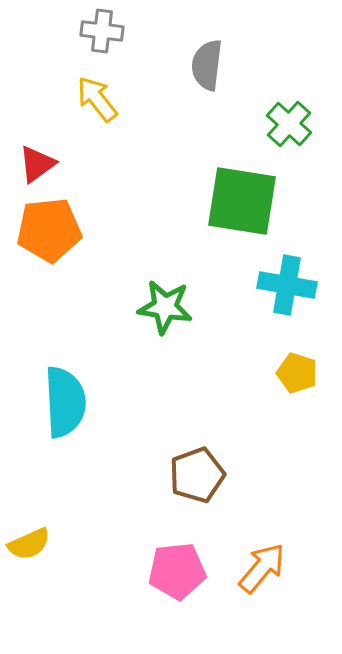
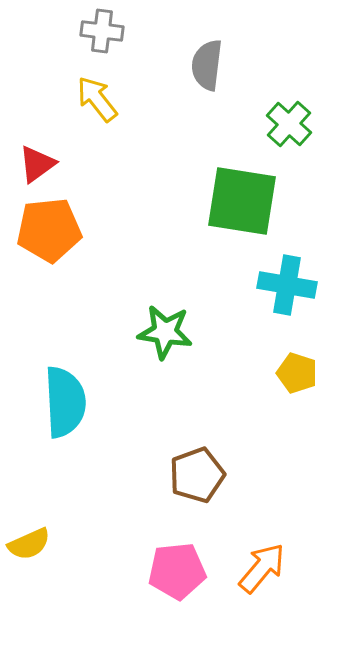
green star: moved 25 px down
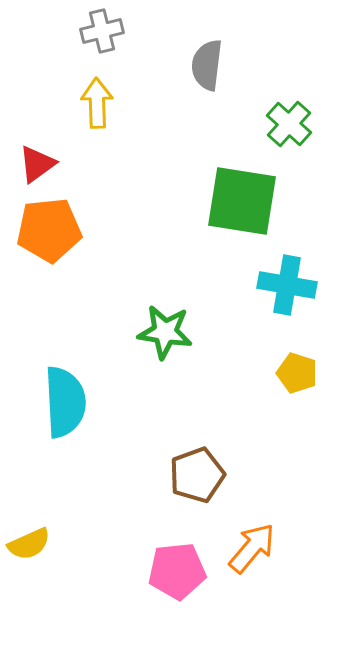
gray cross: rotated 21 degrees counterclockwise
yellow arrow: moved 4 px down; rotated 36 degrees clockwise
orange arrow: moved 10 px left, 20 px up
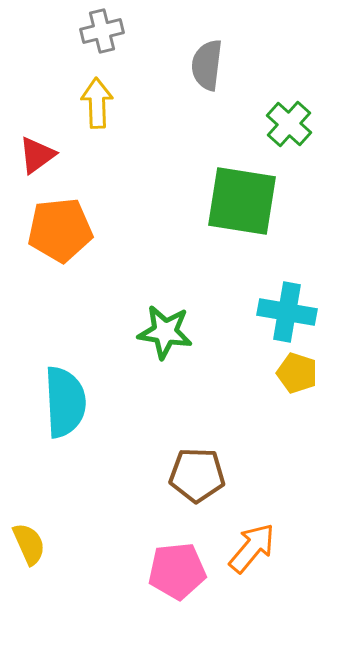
red triangle: moved 9 px up
orange pentagon: moved 11 px right
cyan cross: moved 27 px down
brown pentagon: rotated 22 degrees clockwise
yellow semicircle: rotated 90 degrees counterclockwise
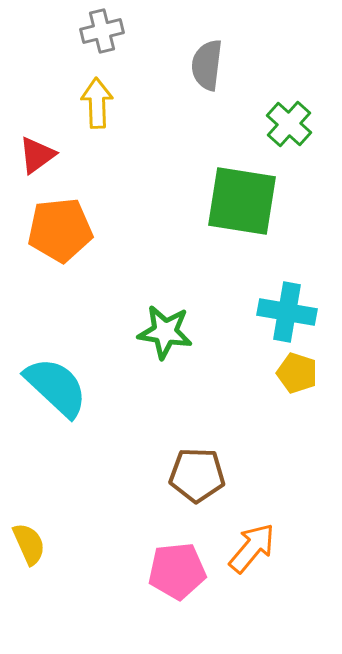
cyan semicircle: moved 9 px left, 15 px up; rotated 44 degrees counterclockwise
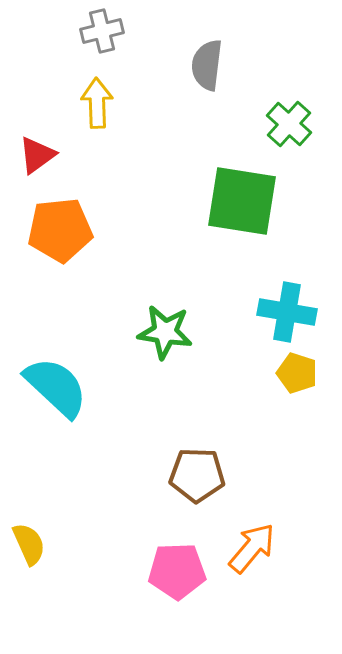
pink pentagon: rotated 4 degrees clockwise
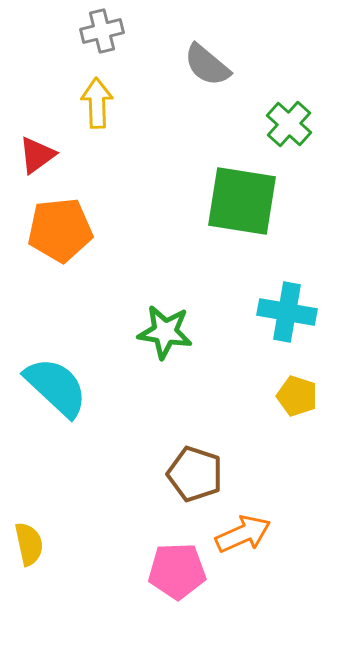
gray semicircle: rotated 57 degrees counterclockwise
yellow pentagon: moved 23 px down
brown pentagon: moved 2 px left, 1 px up; rotated 16 degrees clockwise
yellow semicircle: rotated 12 degrees clockwise
orange arrow: moved 9 px left, 14 px up; rotated 26 degrees clockwise
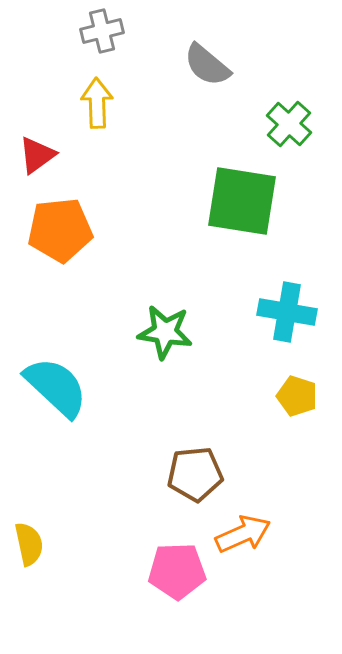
brown pentagon: rotated 24 degrees counterclockwise
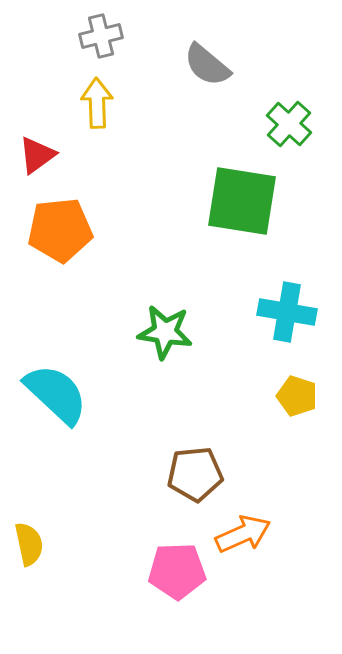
gray cross: moved 1 px left, 5 px down
cyan semicircle: moved 7 px down
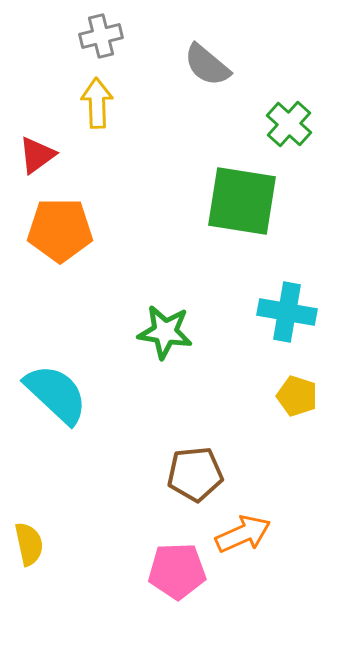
orange pentagon: rotated 6 degrees clockwise
